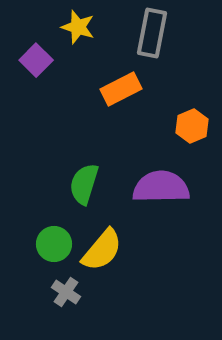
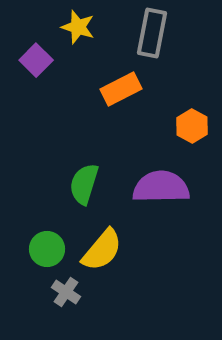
orange hexagon: rotated 8 degrees counterclockwise
green circle: moved 7 px left, 5 px down
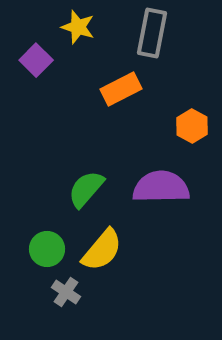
green semicircle: moved 2 px right, 5 px down; rotated 24 degrees clockwise
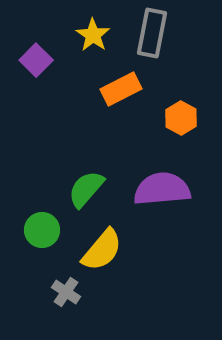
yellow star: moved 15 px right, 8 px down; rotated 16 degrees clockwise
orange hexagon: moved 11 px left, 8 px up
purple semicircle: moved 1 px right, 2 px down; rotated 4 degrees counterclockwise
green circle: moved 5 px left, 19 px up
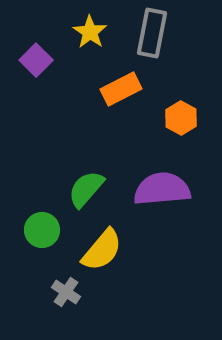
yellow star: moved 3 px left, 3 px up
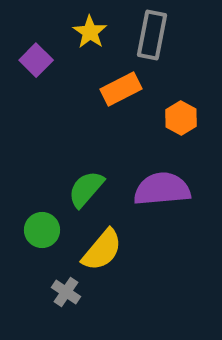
gray rectangle: moved 2 px down
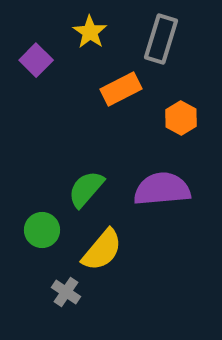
gray rectangle: moved 9 px right, 4 px down; rotated 6 degrees clockwise
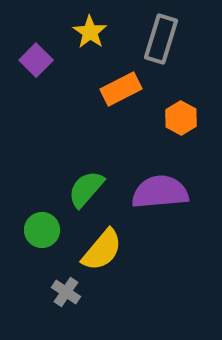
purple semicircle: moved 2 px left, 3 px down
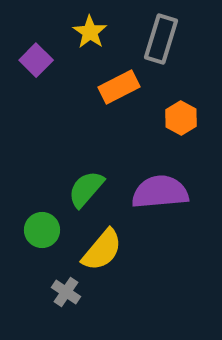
orange rectangle: moved 2 px left, 2 px up
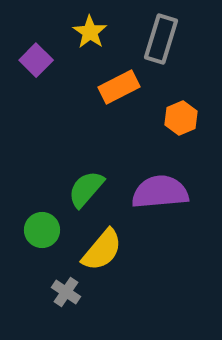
orange hexagon: rotated 8 degrees clockwise
